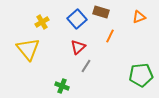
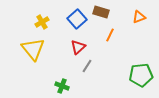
orange line: moved 1 px up
yellow triangle: moved 5 px right
gray line: moved 1 px right
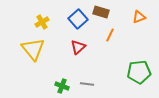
blue square: moved 1 px right
gray line: moved 18 px down; rotated 64 degrees clockwise
green pentagon: moved 2 px left, 3 px up
